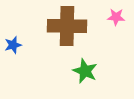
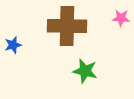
pink star: moved 5 px right, 1 px down
green star: rotated 10 degrees counterclockwise
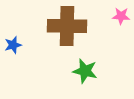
pink star: moved 2 px up
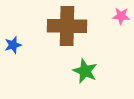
green star: rotated 10 degrees clockwise
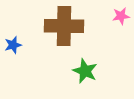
pink star: rotated 12 degrees counterclockwise
brown cross: moved 3 px left
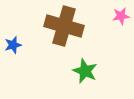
brown cross: rotated 15 degrees clockwise
